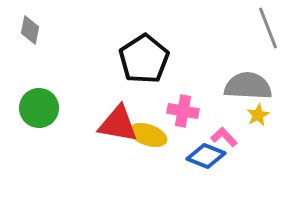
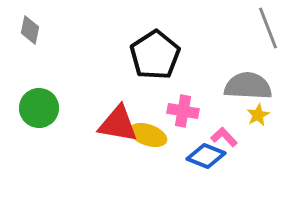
black pentagon: moved 11 px right, 4 px up
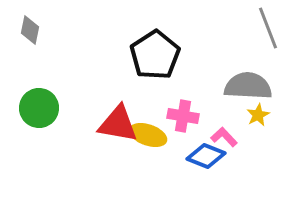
pink cross: moved 5 px down
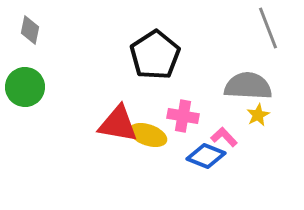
green circle: moved 14 px left, 21 px up
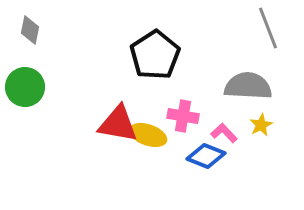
yellow star: moved 3 px right, 10 px down
pink L-shape: moved 4 px up
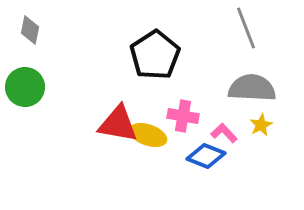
gray line: moved 22 px left
gray semicircle: moved 4 px right, 2 px down
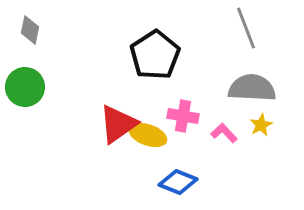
red triangle: rotated 45 degrees counterclockwise
blue diamond: moved 28 px left, 26 px down
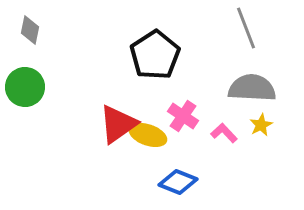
pink cross: rotated 24 degrees clockwise
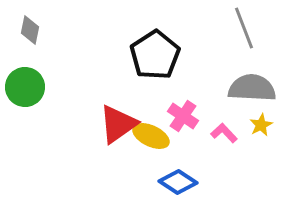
gray line: moved 2 px left
yellow ellipse: moved 3 px right, 1 px down; rotated 6 degrees clockwise
blue diamond: rotated 12 degrees clockwise
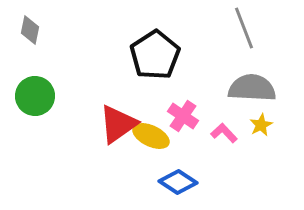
green circle: moved 10 px right, 9 px down
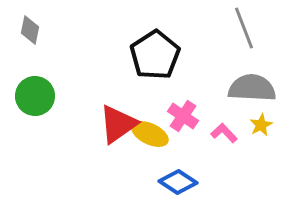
yellow ellipse: moved 1 px left, 2 px up
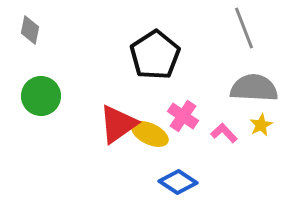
gray semicircle: moved 2 px right
green circle: moved 6 px right
